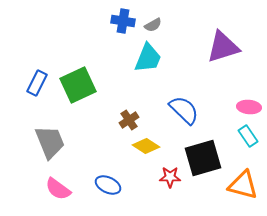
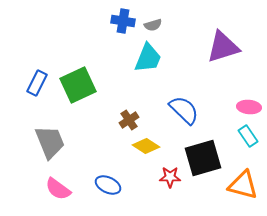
gray semicircle: rotated 12 degrees clockwise
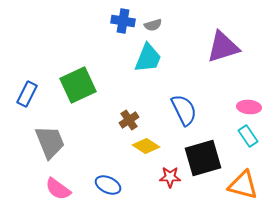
blue rectangle: moved 10 px left, 11 px down
blue semicircle: rotated 20 degrees clockwise
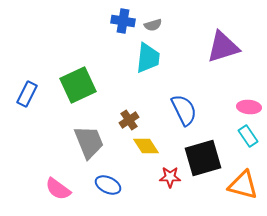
cyan trapezoid: rotated 16 degrees counterclockwise
gray trapezoid: moved 39 px right
yellow diamond: rotated 24 degrees clockwise
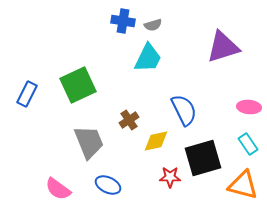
cyan trapezoid: rotated 20 degrees clockwise
cyan rectangle: moved 8 px down
yellow diamond: moved 10 px right, 5 px up; rotated 68 degrees counterclockwise
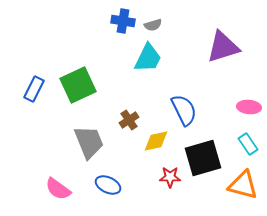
blue rectangle: moved 7 px right, 5 px up
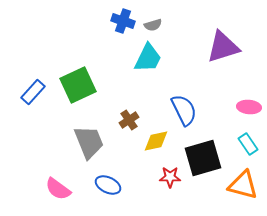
blue cross: rotated 10 degrees clockwise
blue rectangle: moved 1 px left, 3 px down; rotated 15 degrees clockwise
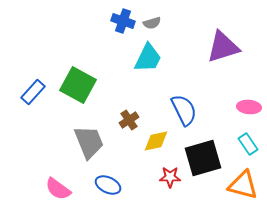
gray semicircle: moved 1 px left, 2 px up
green square: rotated 36 degrees counterclockwise
